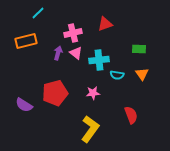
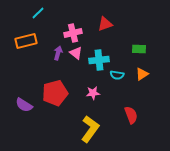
orange triangle: rotated 32 degrees clockwise
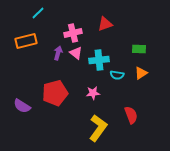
orange triangle: moved 1 px left, 1 px up
purple semicircle: moved 2 px left, 1 px down
yellow L-shape: moved 8 px right, 1 px up
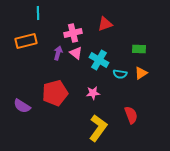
cyan line: rotated 48 degrees counterclockwise
cyan cross: rotated 36 degrees clockwise
cyan semicircle: moved 3 px right, 1 px up
